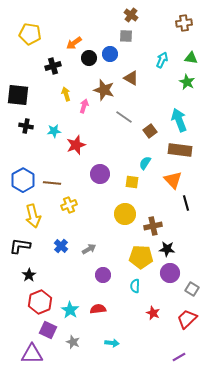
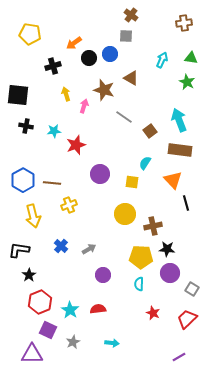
black L-shape at (20, 246): moved 1 px left, 4 px down
cyan semicircle at (135, 286): moved 4 px right, 2 px up
gray star at (73, 342): rotated 24 degrees clockwise
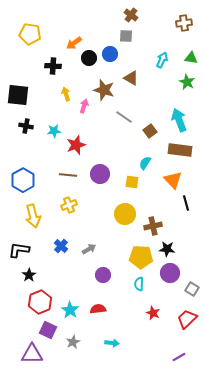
black cross at (53, 66): rotated 21 degrees clockwise
brown line at (52, 183): moved 16 px right, 8 px up
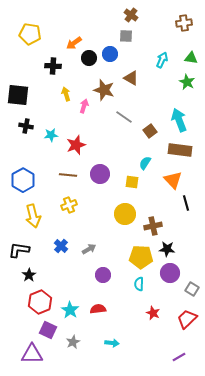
cyan star at (54, 131): moved 3 px left, 4 px down
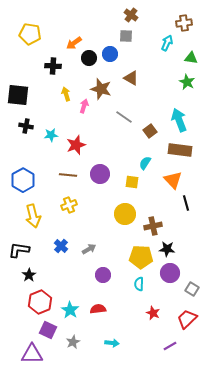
cyan arrow at (162, 60): moved 5 px right, 17 px up
brown star at (104, 90): moved 3 px left, 1 px up
purple line at (179, 357): moved 9 px left, 11 px up
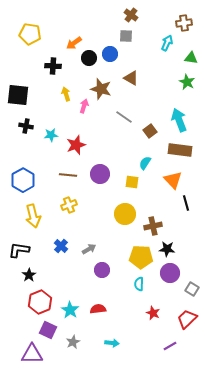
purple circle at (103, 275): moved 1 px left, 5 px up
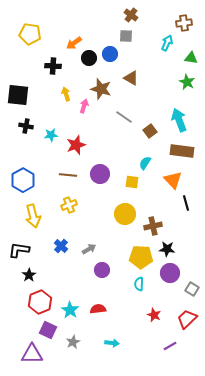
brown rectangle at (180, 150): moved 2 px right, 1 px down
red star at (153, 313): moved 1 px right, 2 px down
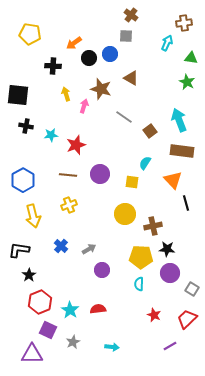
cyan arrow at (112, 343): moved 4 px down
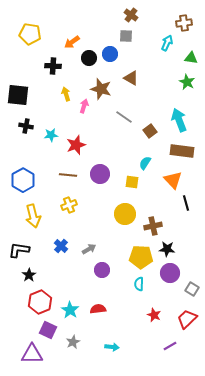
orange arrow at (74, 43): moved 2 px left, 1 px up
